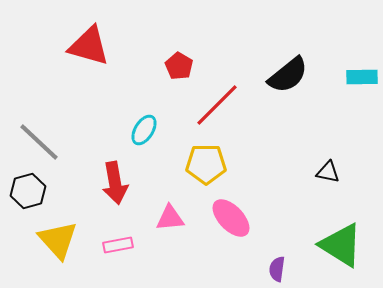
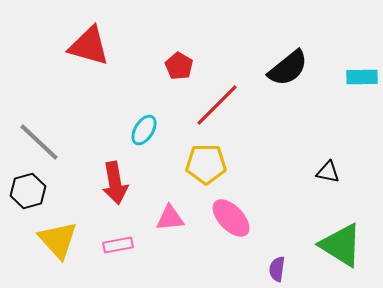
black semicircle: moved 7 px up
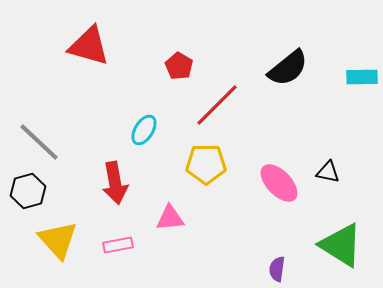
pink ellipse: moved 48 px right, 35 px up
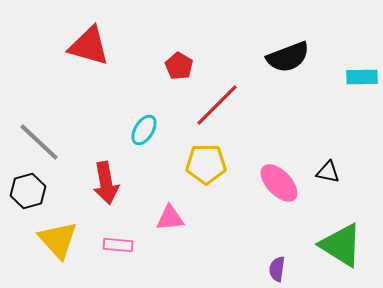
black semicircle: moved 11 px up; rotated 18 degrees clockwise
red arrow: moved 9 px left
pink rectangle: rotated 16 degrees clockwise
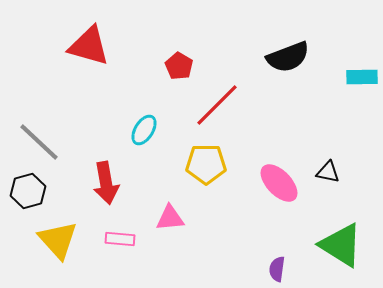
pink rectangle: moved 2 px right, 6 px up
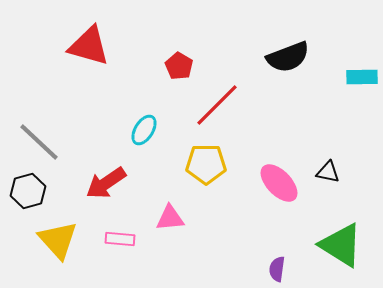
red arrow: rotated 66 degrees clockwise
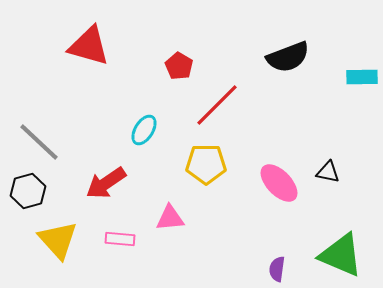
green triangle: moved 10 px down; rotated 9 degrees counterclockwise
